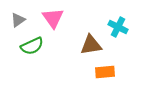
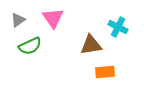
green semicircle: moved 2 px left
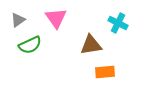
pink triangle: moved 3 px right
cyan cross: moved 4 px up
green semicircle: moved 1 px up
